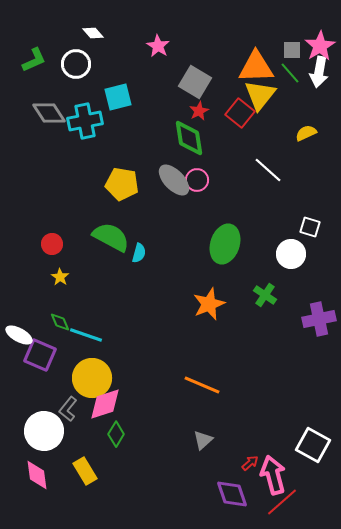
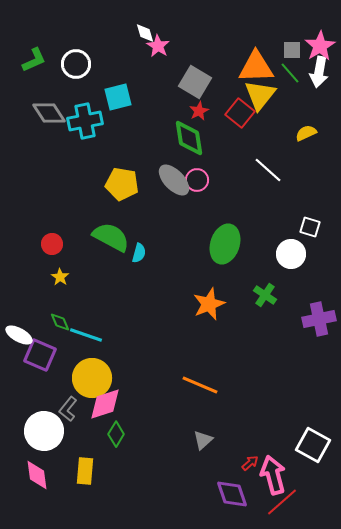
white diamond at (93, 33): moved 52 px right; rotated 25 degrees clockwise
orange line at (202, 385): moved 2 px left
yellow rectangle at (85, 471): rotated 36 degrees clockwise
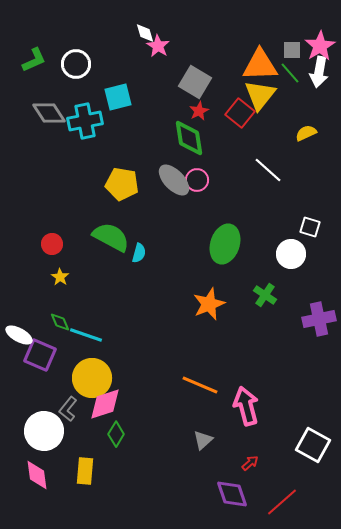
orange triangle at (256, 67): moved 4 px right, 2 px up
pink arrow at (273, 475): moved 27 px left, 69 px up
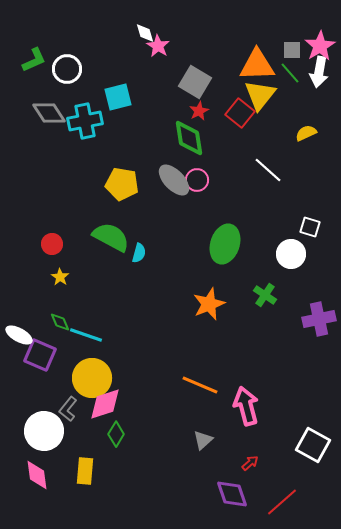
white circle at (76, 64): moved 9 px left, 5 px down
orange triangle at (260, 65): moved 3 px left
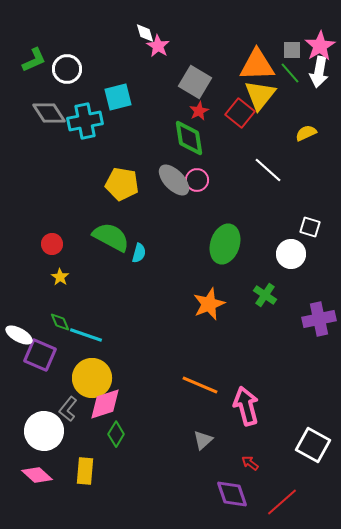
red arrow at (250, 463): rotated 102 degrees counterclockwise
pink diamond at (37, 475): rotated 40 degrees counterclockwise
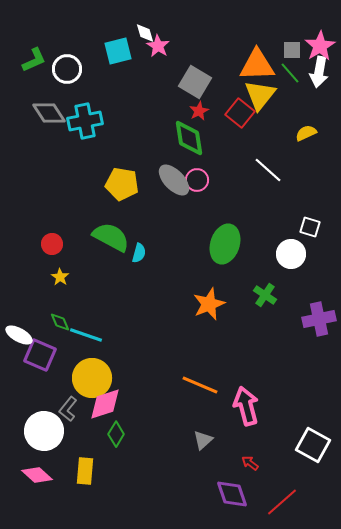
cyan square at (118, 97): moved 46 px up
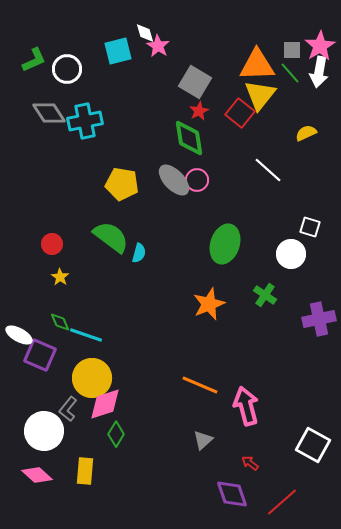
green semicircle at (111, 237): rotated 9 degrees clockwise
